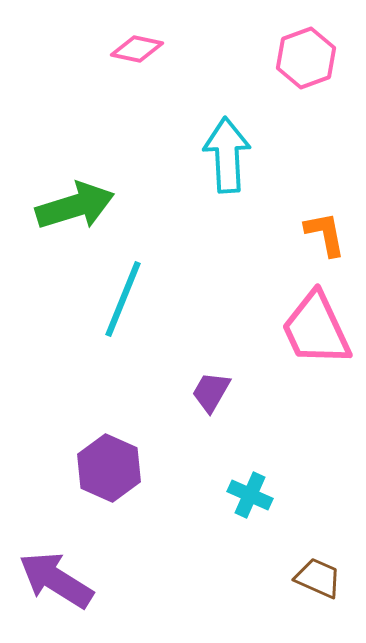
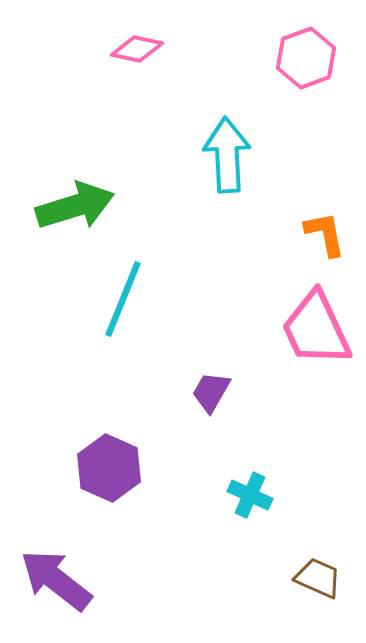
purple arrow: rotated 6 degrees clockwise
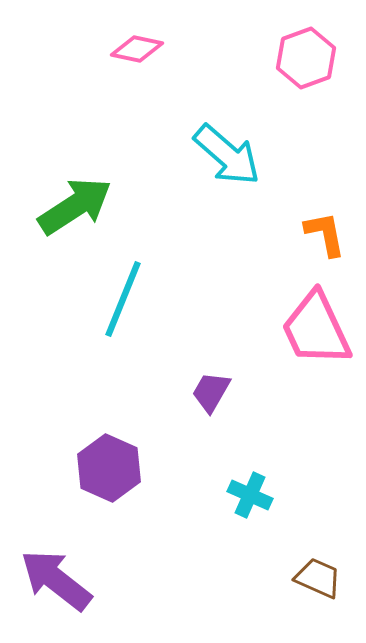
cyan arrow: rotated 134 degrees clockwise
green arrow: rotated 16 degrees counterclockwise
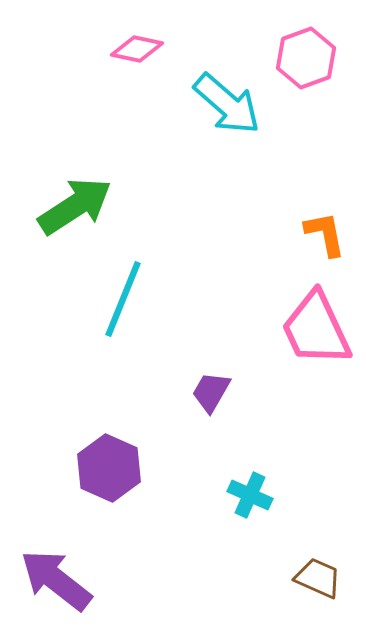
cyan arrow: moved 51 px up
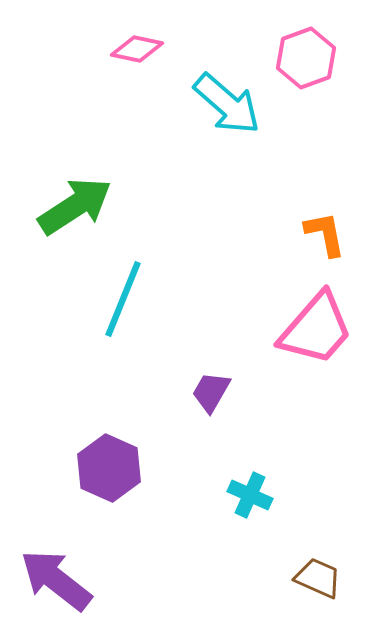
pink trapezoid: rotated 114 degrees counterclockwise
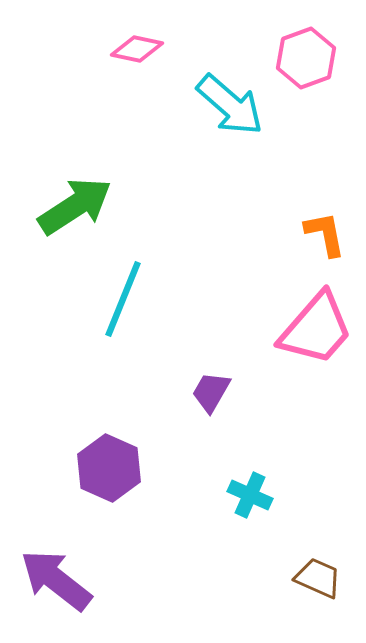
cyan arrow: moved 3 px right, 1 px down
